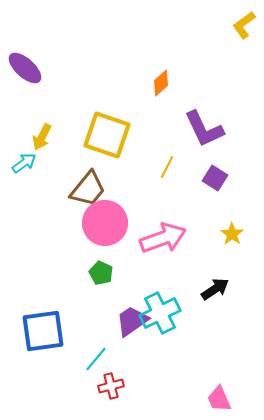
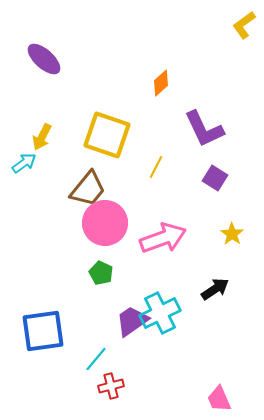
purple ellipse: moved 19 px right, 9 px up
yellow line: moved 11 px left
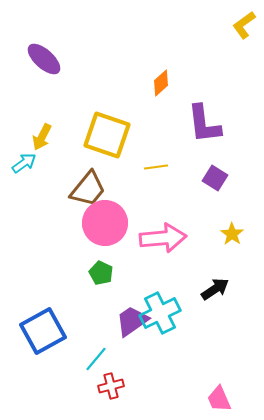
purple L-shape: moved 5 px up; rotated 18 degrees clockwise
yellow line: rotated 55 degrees clockwise
pink arrow: rotated 15 degrees clockwise
blue square: rotated 21 degrees counterclockwise
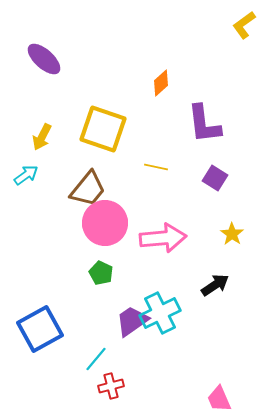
yellow square: moved 4 px left, 6 px up
cyan arrow: moved 2 px right, 12 px down
yellow line: rotated 20 degrees clockwise
black arrow: moved 4 px up
blue square: moved 3 px left, 2 px up
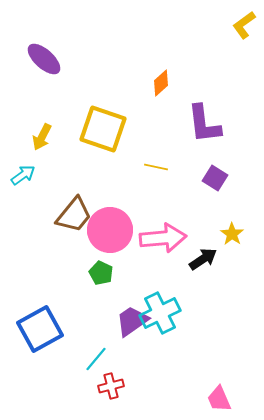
cyan arrow: moved 3 px left
brown trapezoid: moved 14 px left, 26 px down
pink circle: moved 5 px right, 7 px down
black arrow: moved 12 px left, 26 px up
